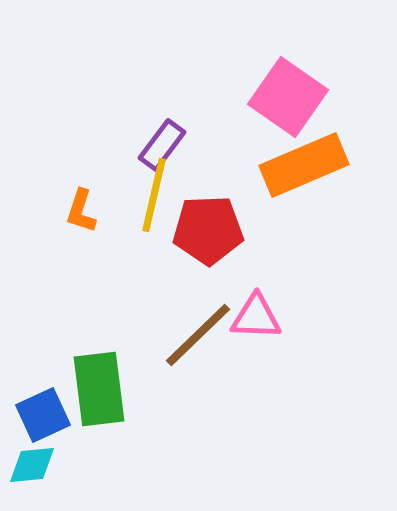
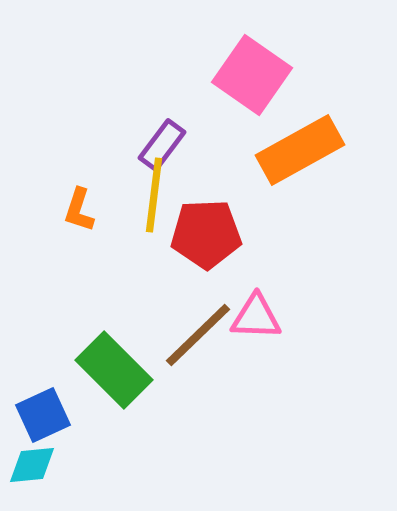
pink square: moved 36 px left, 22 px up
orange rectangle: moved 4 px left, 15 px up; rotated 6 degrees counterclockwise
yellow line: rotated 6 degrees counterclockwise
orange L-shape: moved 2 px left, 1 px up
red pentagon: moved 2 px left, 4 px down
green rectangle: moved 15 px right, 19 px up; rotated 38 degrees counterclockwise
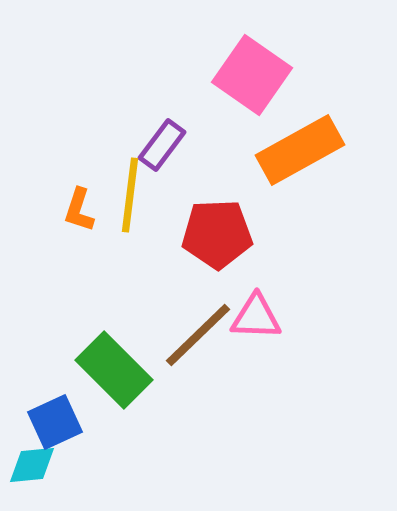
yellow line: moved 24 px left
red pentagon: moved 11 px right
blue square: moved 12 px right, 7 px down
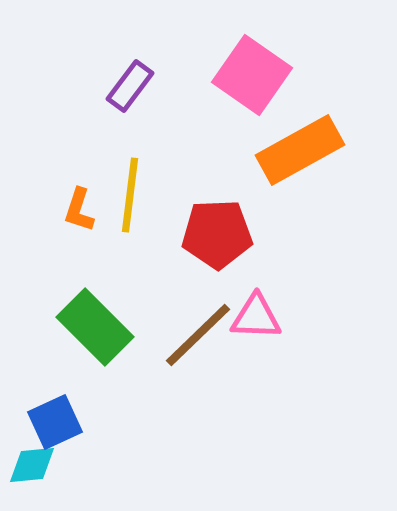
purple rectangle: moved 32 px left, 59 px up
green rectangle: moved 19 px left, 43 px up
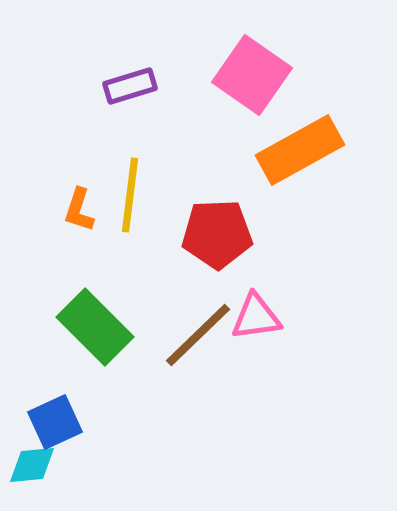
purple rectangle: rotated 36 degrees clockwise
pink triangle: rotated 10 degrees counterclockwise
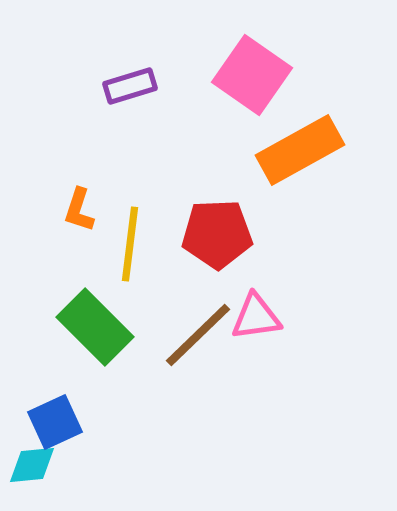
yellow line: moved 49 px down
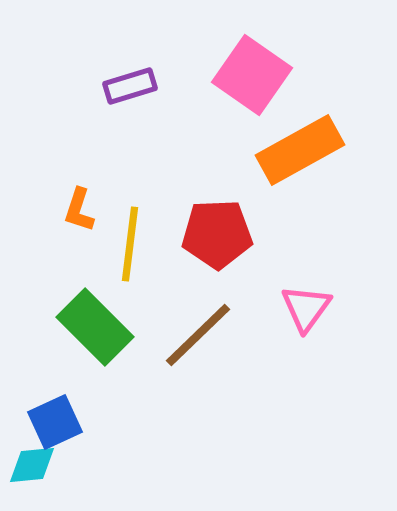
pink triangle: moved 50 px right, 9 px up; rotated 46 degrees counterclockwise
